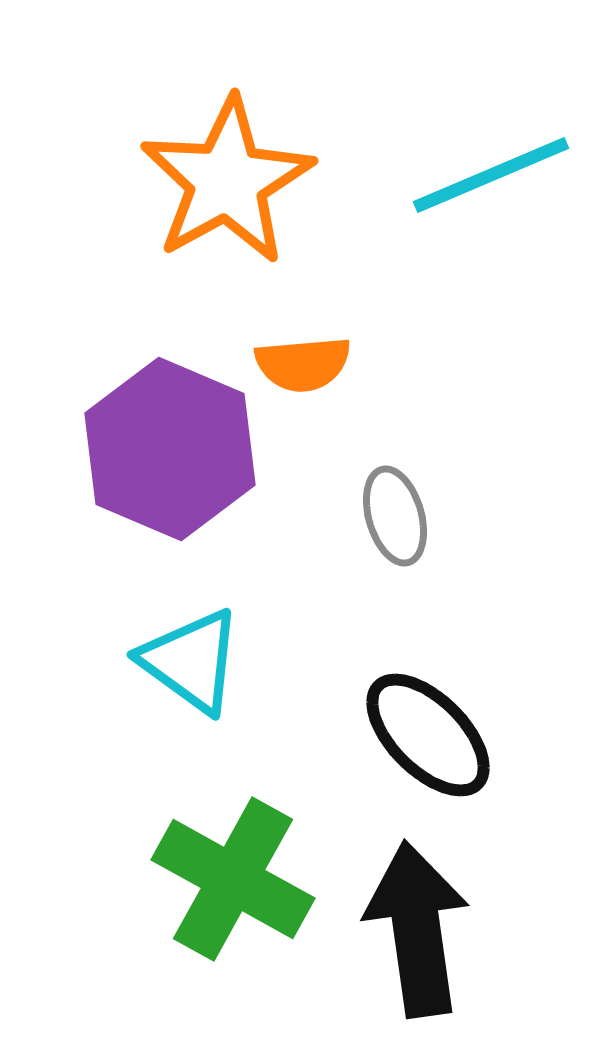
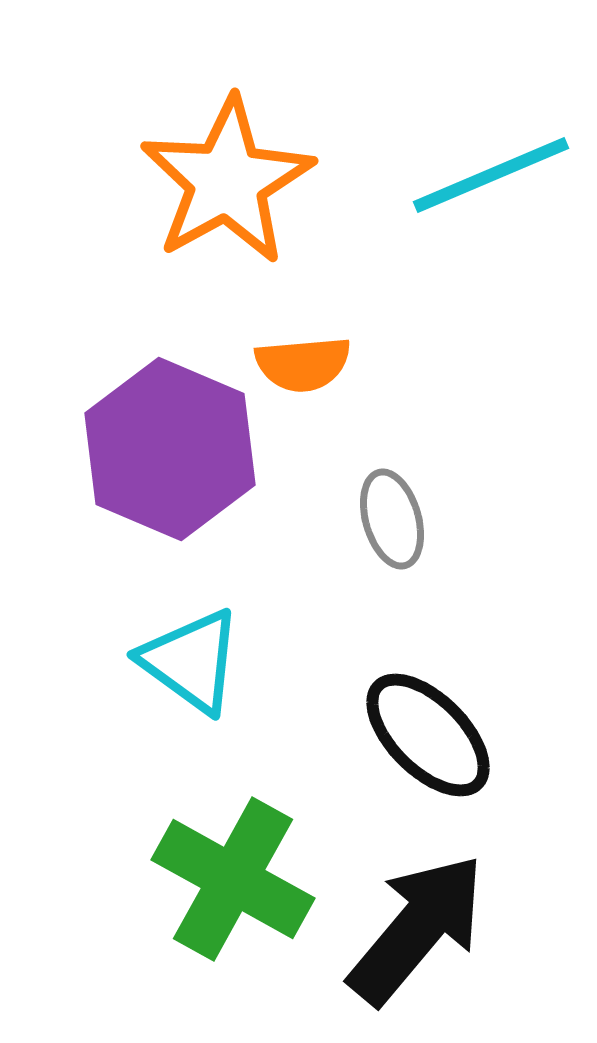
gray ellipse: moved 3 px left, 3 px down
black arrow: rotated 48 degrees clockwise
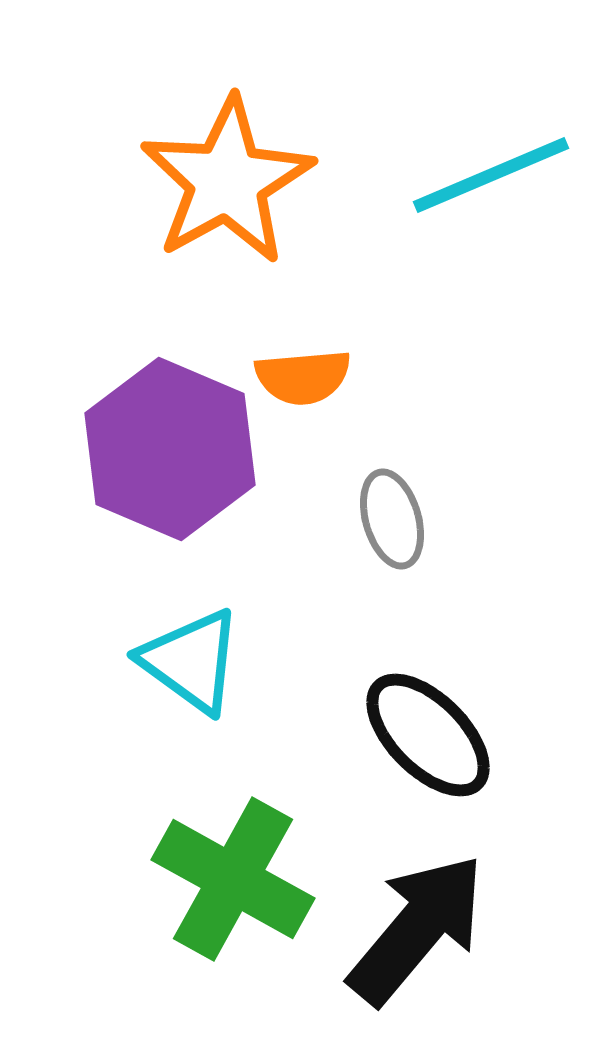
orange semicircle: moved 13 px down
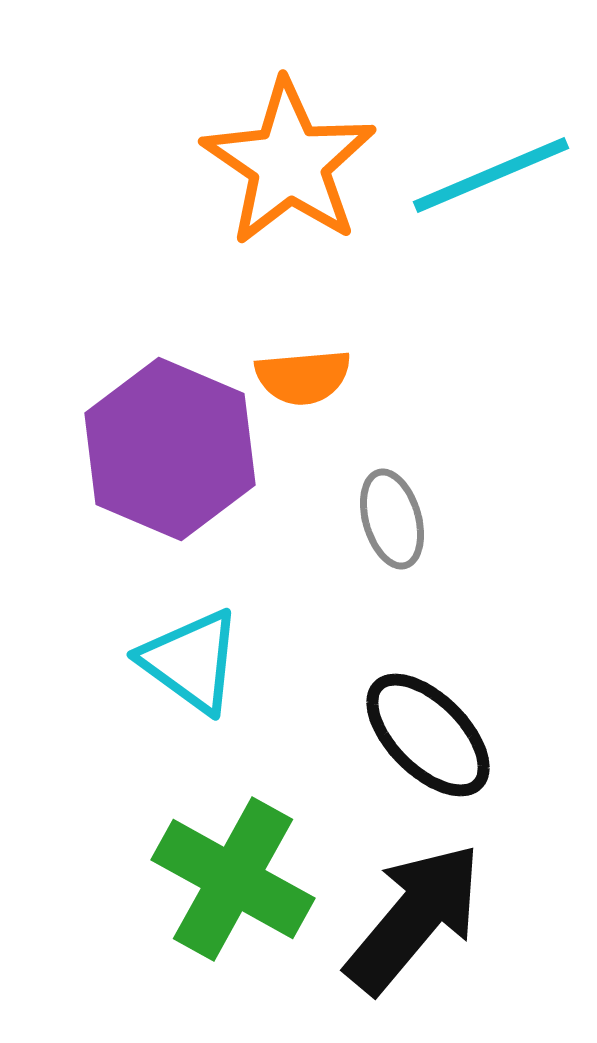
orange star: moved 62 px right, 18 px up; rotated 9 degrees counterclockwise
black arrow: moved 3 px left, 11 px up
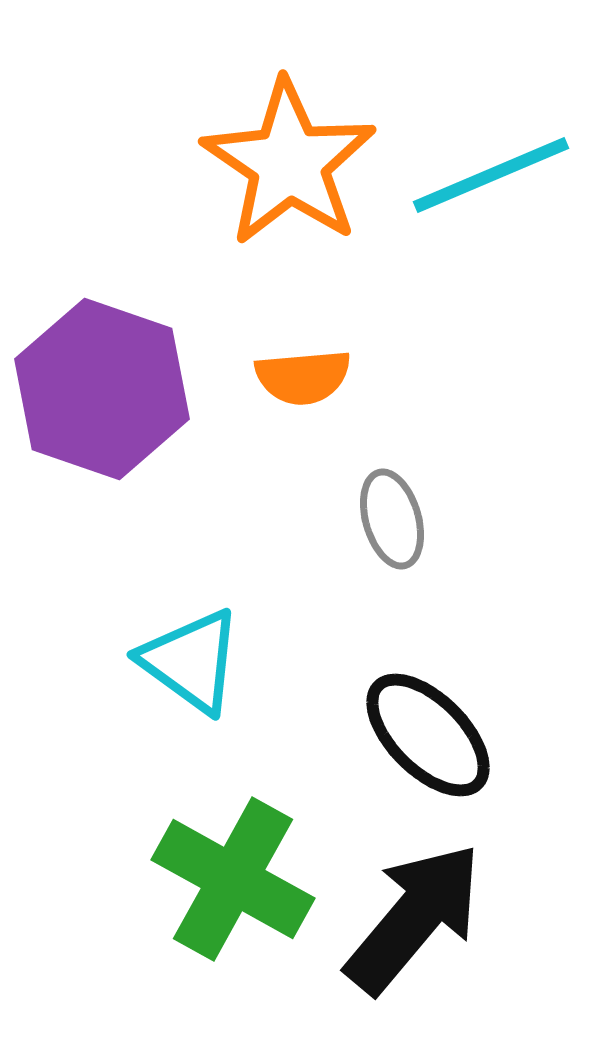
purple hexagon: moved 68 px left, 60 px up; rotated 4 degrees counterclockwise
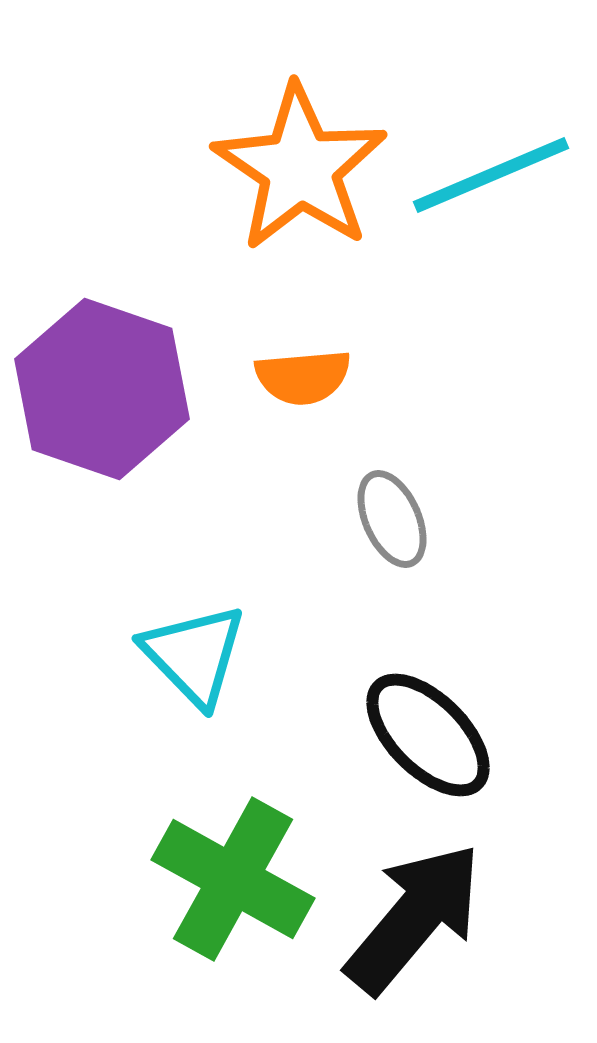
orange star: moved 11 px right, 5 px down
gray ellipse: rotated 8 degrees counterclockwise
cyan triangle: moved 3 px right, 6 px up; rotated 10 degrees clockwise
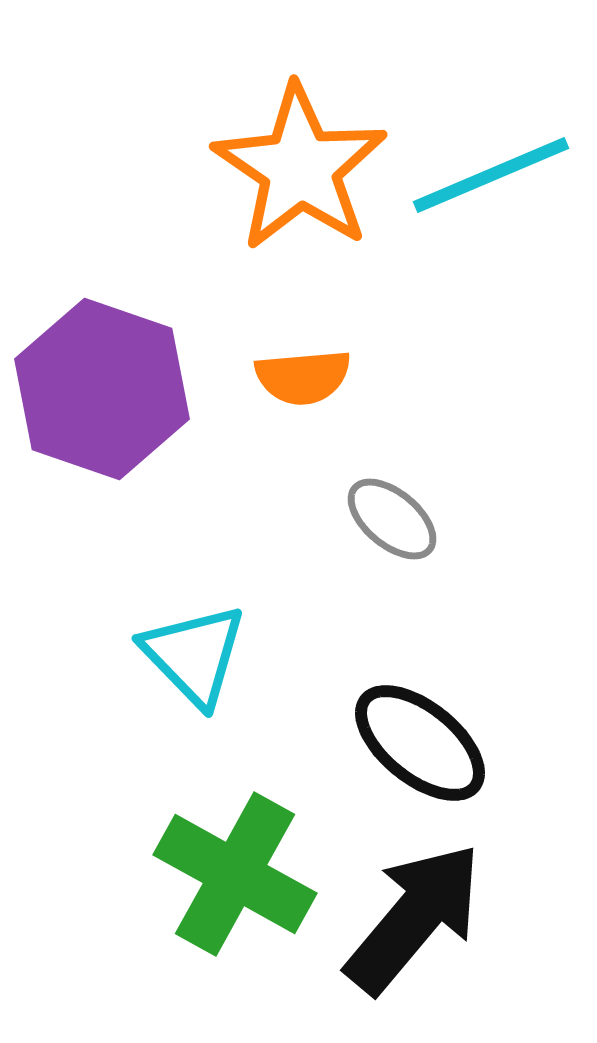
gray ellipse: rotated 26 degrees counterclockwise
black ellipse: moved 8 px left, 8 px down; rotated 6 degrees counterclockwise
green cross: moved 2 px right, 5 px up
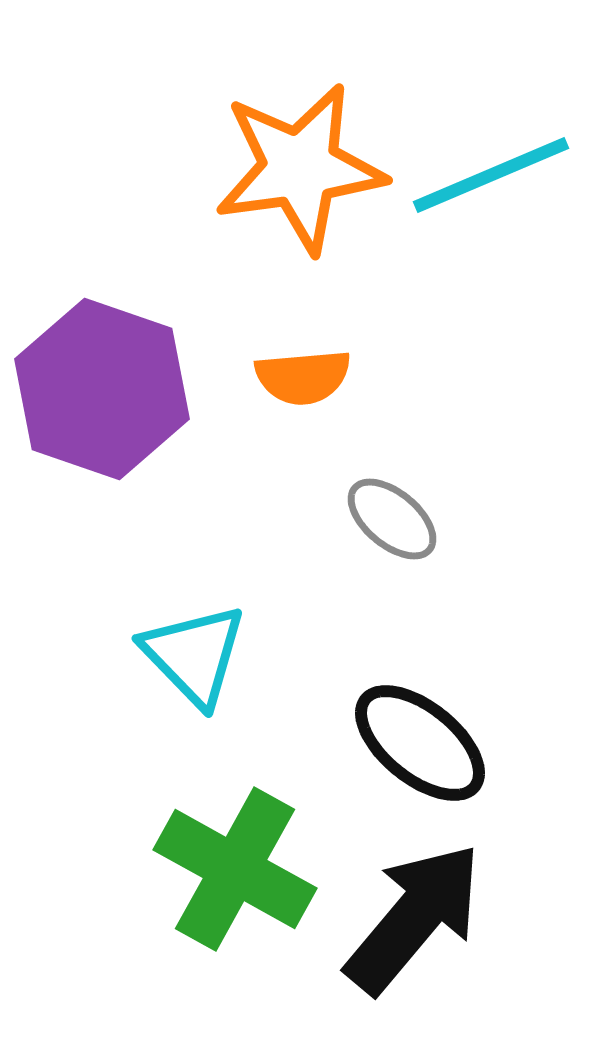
orange star: rotated 30 degrees clockwise
green cross: moved 5 px up
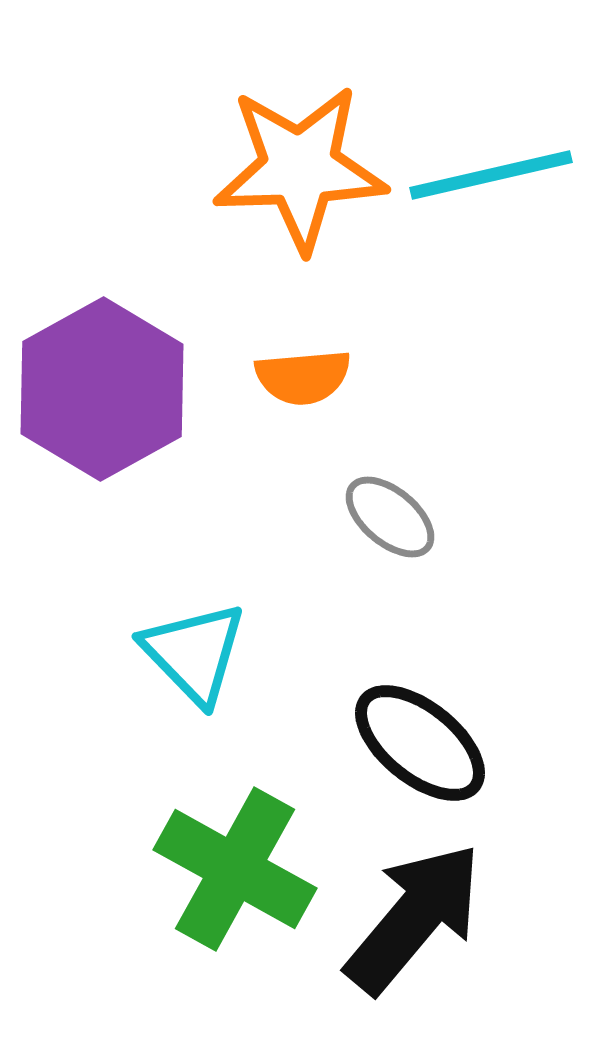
orange star: rotated 6 degrees clockwise
cyan line: rotated 10 degrees clockwise
purple hexagon: rotated 12 degrees clockwise
gray ellipse: moved 2 px left, 2 px up
cyan triangle: moved 2 px up
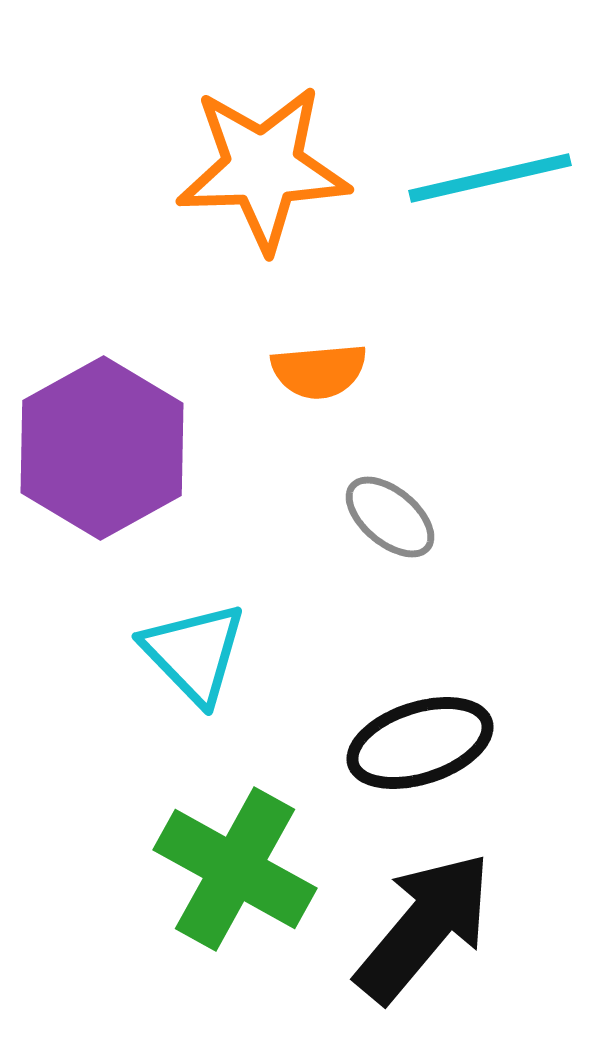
orange star: moved 37 px left
cyan line: moved 1 px left, 3 px down
orange semicircle: moved 16 px right, 6 px up
purple hexagon: moved 59 px down
black ellipse: rotated 57 degrees counterclockwise
black arrow: moved 10 px right, 9 px down
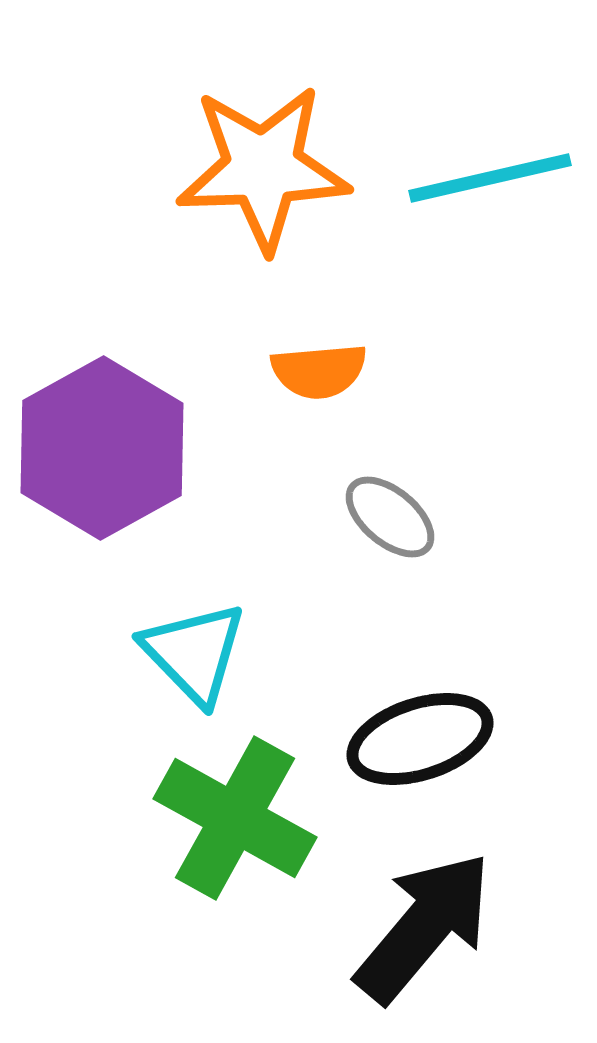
black ellipse: moved 4 px up
green cross: moved 51 px up
